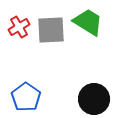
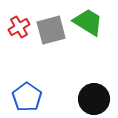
gray square: rotated 12 degrees counterclockwise
blue pentagon: moved 1 px right
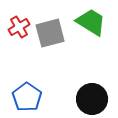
green trapezoid: moved 3 px right
gray square: moved 1 px left, 3 px down
black circle: moved 2 px left
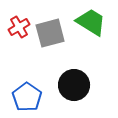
black circle: moved 18 px left, 14 px up
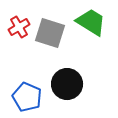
gray square: rotated 32 degrees clockwise
black circle: moved 7 px left, 1 px up
blue pentagon: rotated 12 degrees counterclockwise
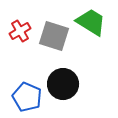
red cross: moved 1 px right, 4 px down
gray square: moved 4 px right, 3 px down
black circle: moved 4 px left
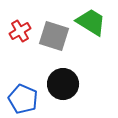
blue pentagon: moved 4 px left, 2 px down
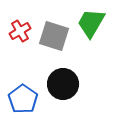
green trapezoid: moved 1 px down; rotated 92 degrees counterclockwise
blue pentagon: rotated 12 degrees clockwise
